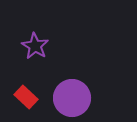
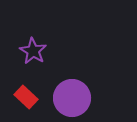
purple star: moved 2 px left, 5 px down
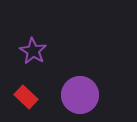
purple circle: moved 8 px right, 3 px up
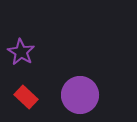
purple star: moved 12 px left, 1 px down
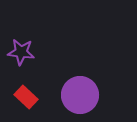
purple star: rotated 24 degrees counterclockwise
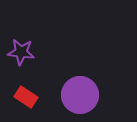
red rectangle: rotated 10 degrees counterclockwise
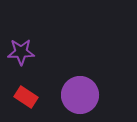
purple star: rotated 8 degrees counterclockwise
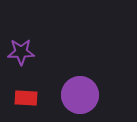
red rectangle: moved 1 px down; rotated 30 degrees counterclockwise
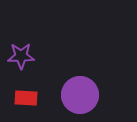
purple star: moved 4 px down
